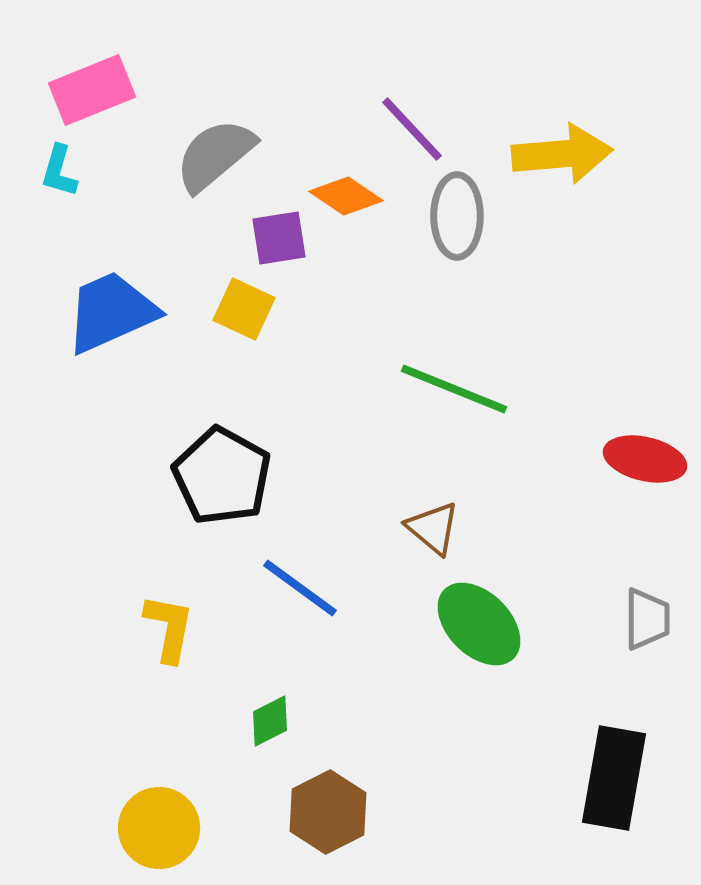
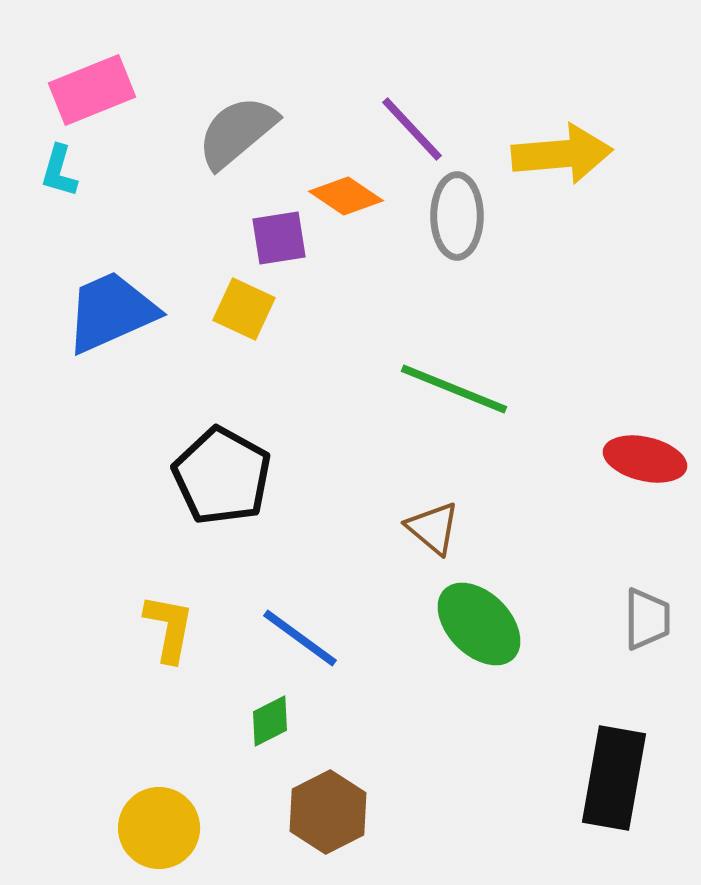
gray semicircle: moved 22 px right, 23 px up
blue line: moved 50 px down
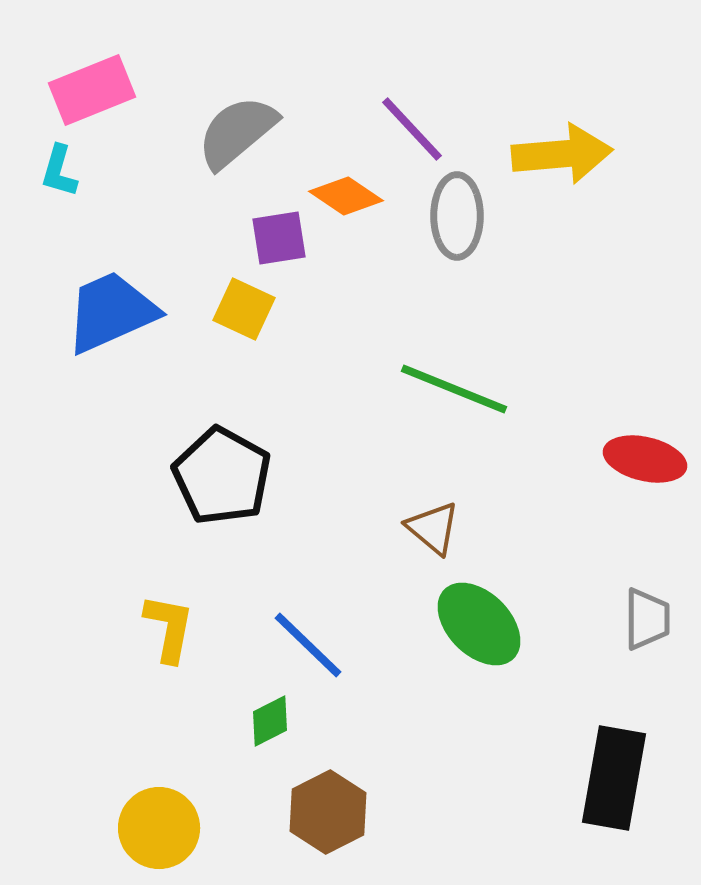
blue line: moved 8 px right, 7 px down; rotated 8 degrees clockwise
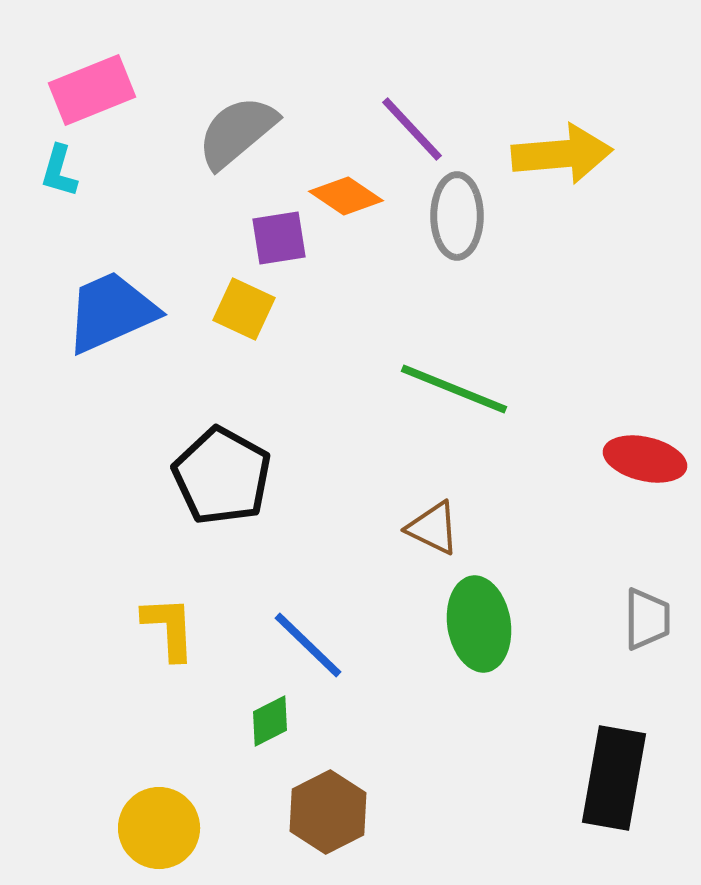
brown triangle: rotated 14 degrees counterclockwise
green ellipse: rotated 36 degrees clockwise
yellow L-shape: rotated 14 degrees counterclockwise
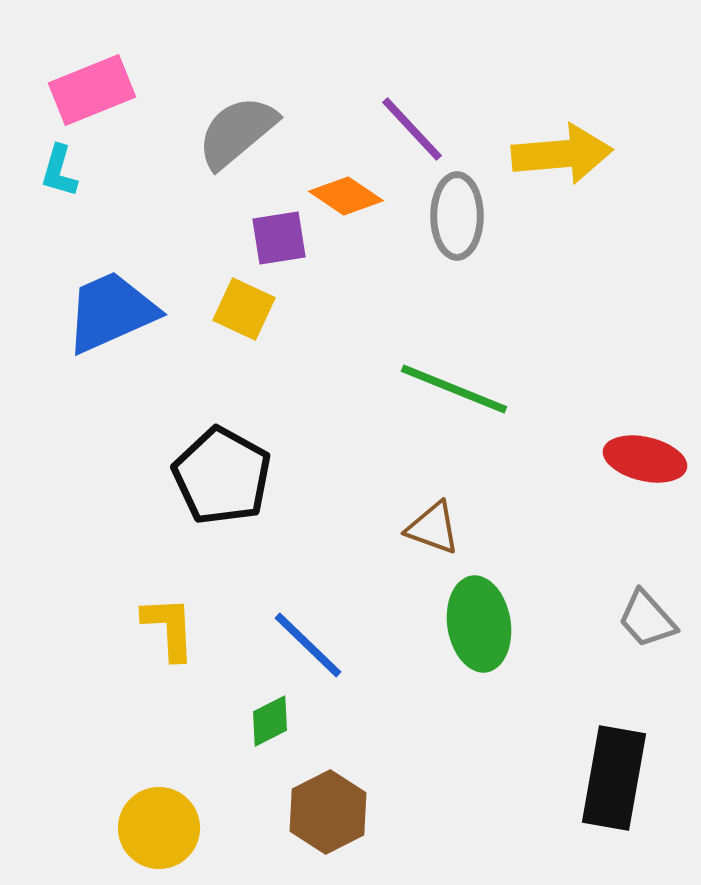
brown triangle: rotated 6 degrees counterclockwise
gray trapezoid: rotated 138 degrees clockwise
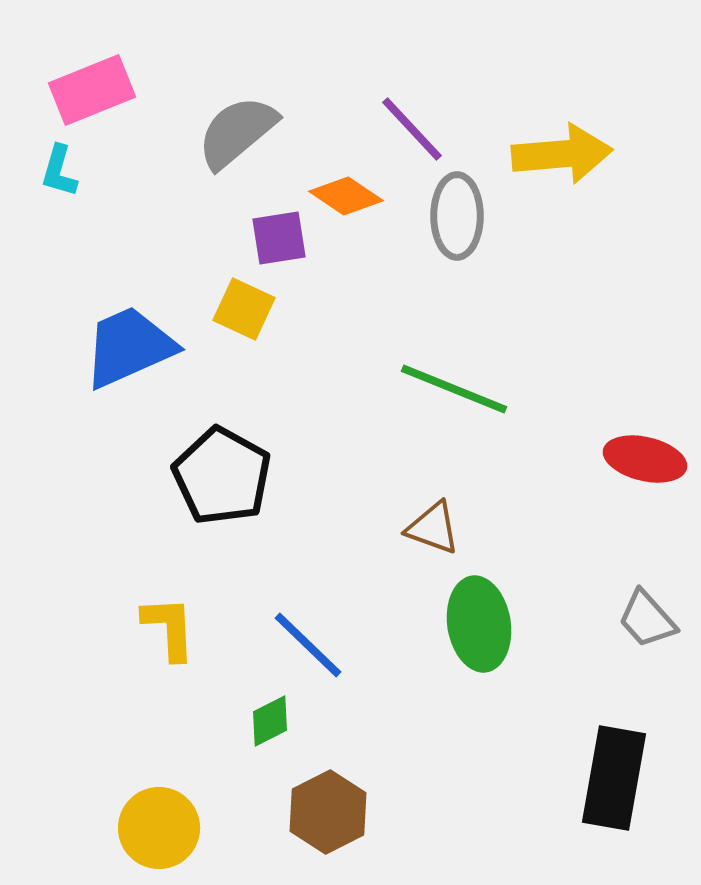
blue trapezoid: moved 18 px right, 35 px down
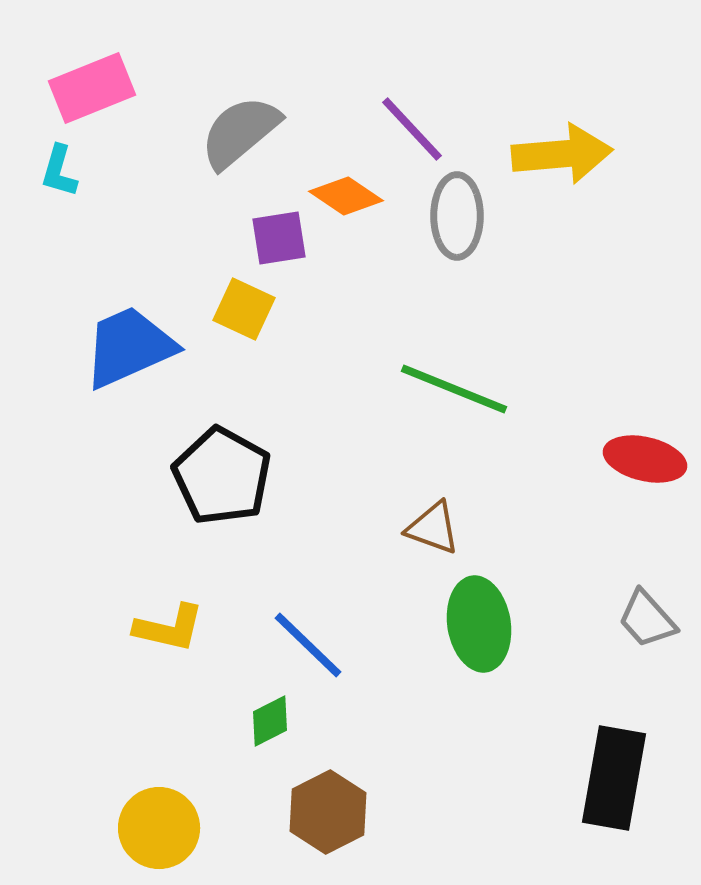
pink rectangle: moved 2 px up
gray semicircle: moved 3 px right
yellow L-shape: rotated 106 degrees clockwise
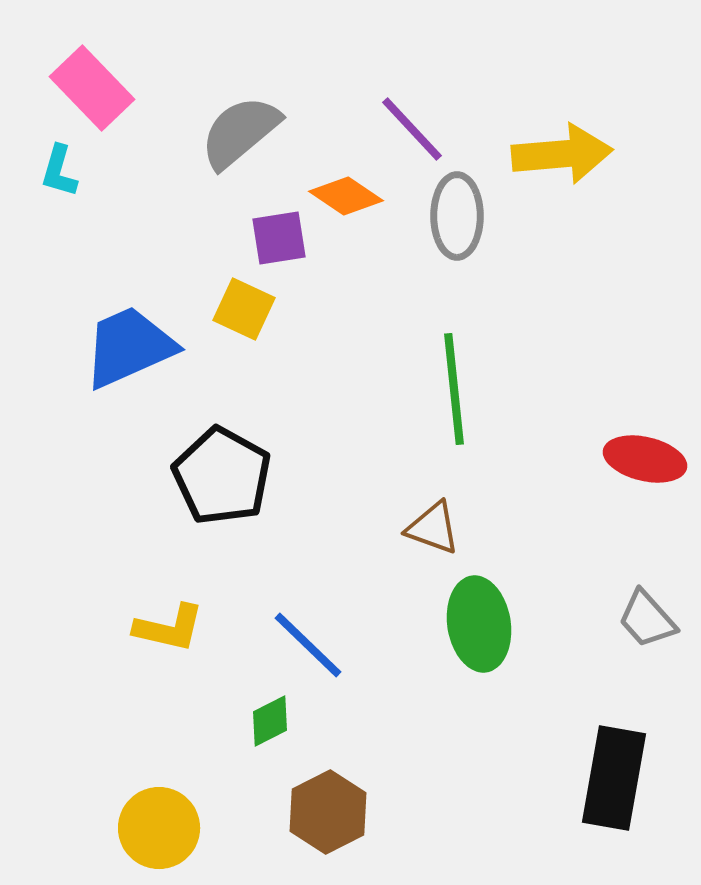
pink rectangle: rotated 68 degrees clockwise
green line: rotated 62 degrees clockwise
